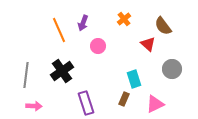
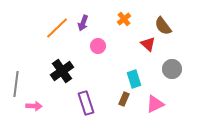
orange line: moved 2 px left, 2 px up; rotated 70 degrees clockwise
gray line: moved 10 px left, 9 px down
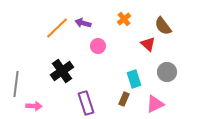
purple arrow: rotated 84 degrees clockwise
gray circle: moved 5 px left, 3 px down
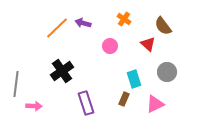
orange cross: rotated 16 degrees counterclockwise
pink circle: moved 12 px right
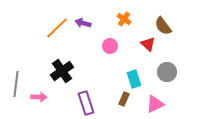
pink arrow: moved 5 px right, 9 px up
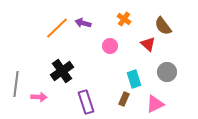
purple rectangle: moved 1 px up
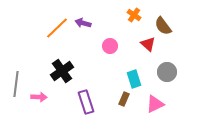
orange cross: moved 10 px right, 4 px up
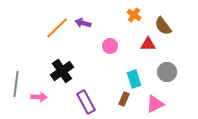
red triangle: rotated 42 degrees counterclockwise
purple rectangle: rotated 10 degrees counterclockwise
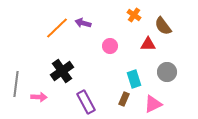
pink triangle: moved 2 px left
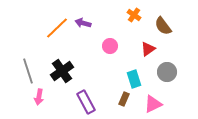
red triangle: moved 5 px down; rotated 35 degrees counterclockwise
gray line: moved 12 px right, 13 px up; rotated 25 degrees counterclockwise
pink arrow: rotated 98 degrees clockwise
